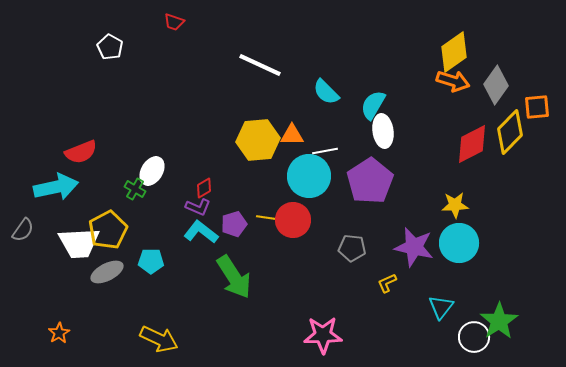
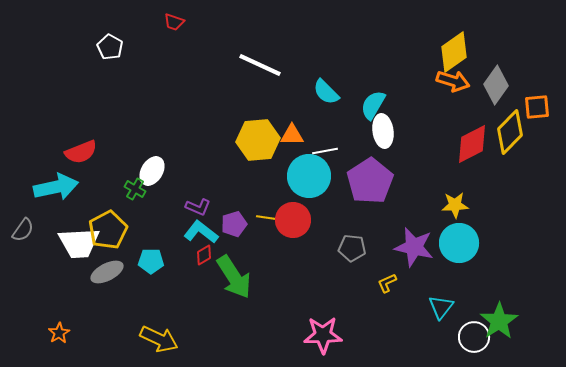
red diamond at (204, 188): moved 67 px down
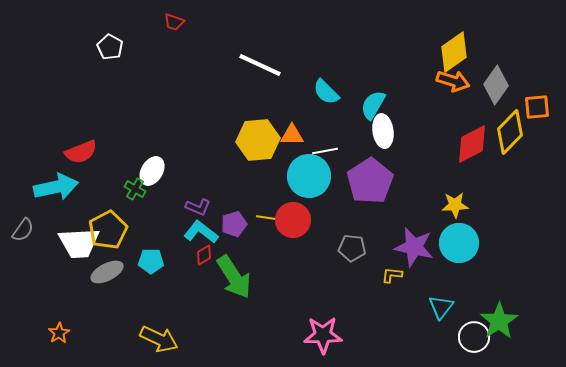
yellow L-shape at (387, 283): moved 5 px right, 8 px up; rotated 30 degrees clockwise
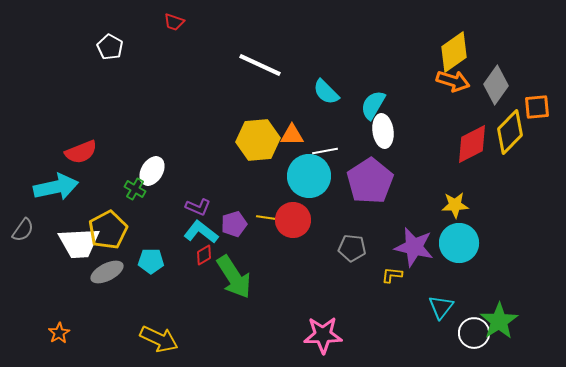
white circle at (474, 337): moved 4 px up
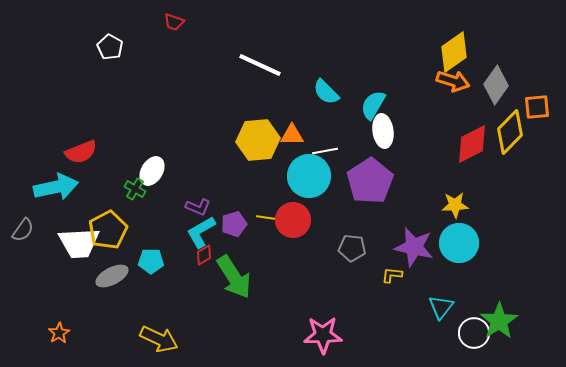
cyan L-shape at (201, 232): rotated 68 degrees counterclockwise
gray ellipse at (107, 272): moved 5 px right, 4 px down
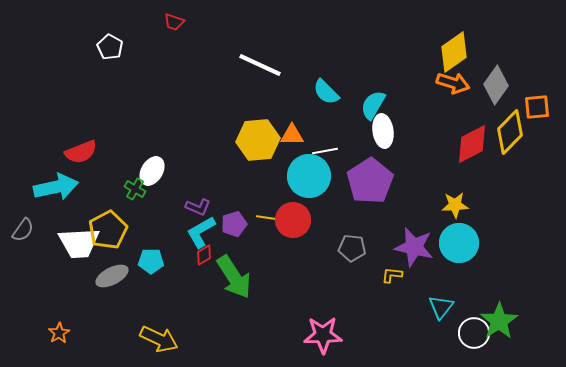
orange arrow at (453, 81): moved 2 px down
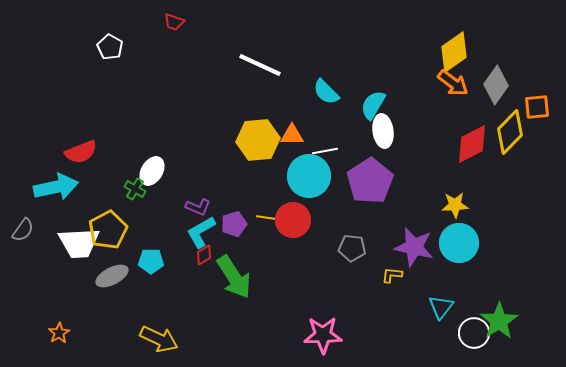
orange arrow at (453, 83): rotated 20 degrees clockwise
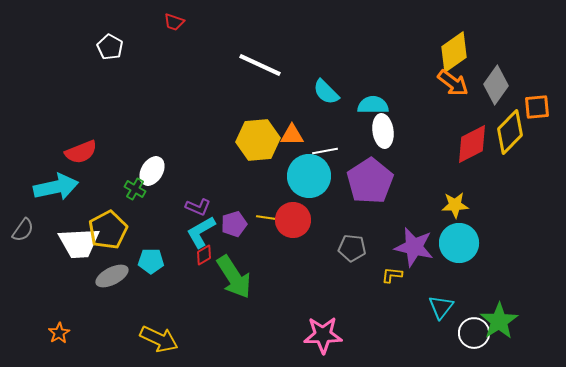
cyan semicircle at (373, 105): rotated 60 degrees clockwise
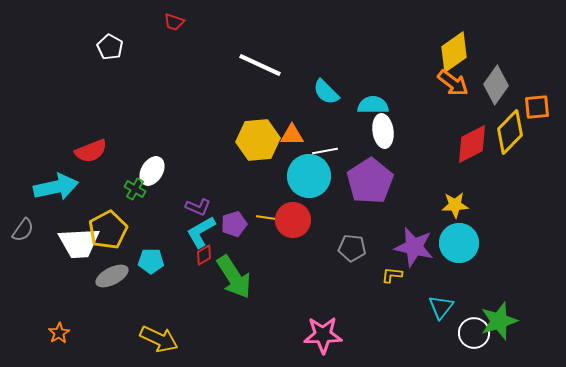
red semicircle at (81, 152): moved 10 px right, 1 px up
green star at (499, 321): rotated 15 degrees clockwise
